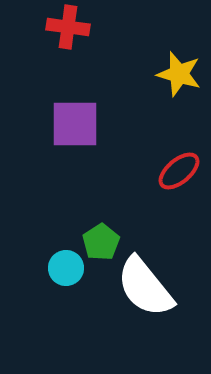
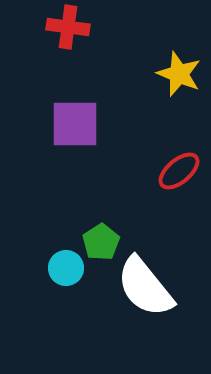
yellow star: rotated 6 degrees clockwise
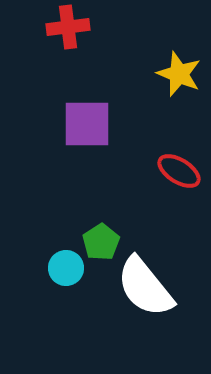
red cross: rotated 15 degrees counterclockwise
purple square: moved 12 px right
red ellipse: rotated 72 degrees clockwise
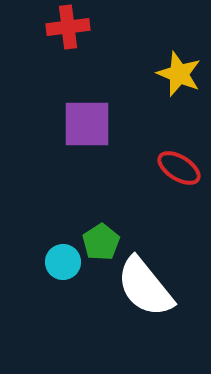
red ellipse: moved 3 px up
cyan circle: moved 3 px left, 6 px up
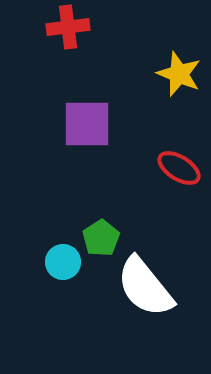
green pentagon: moved 4 px up
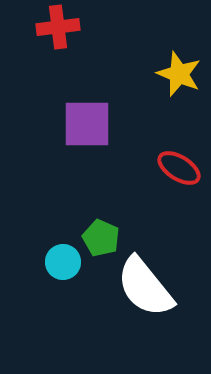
red cross: moved 10 px left
green pentagon: rotated 15 degrees counterclockwise
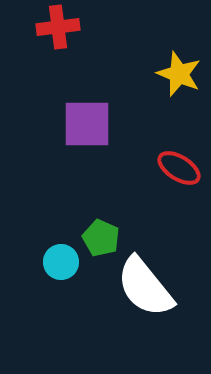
cyan circle: moved 2 px left
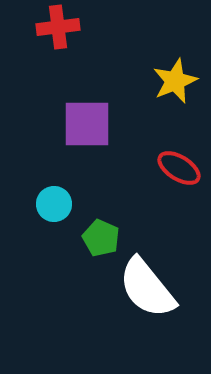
yellow star: moved 4 px left, 7 px down; rotated 27 degrees clockwise
cyan circle: moved 7 px left, 58 px up
white semicircle: moved 2 px right, 1 px down
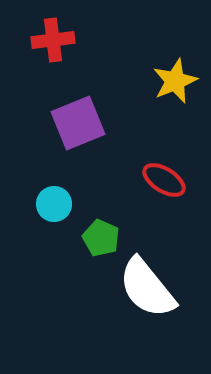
red cross: moved 5 px left, 13 px down
purple square: moved 9 px left, 1 px up; rotated 22 degrees counterclockwise
red ellipse: moved 15 px left, 12 px down
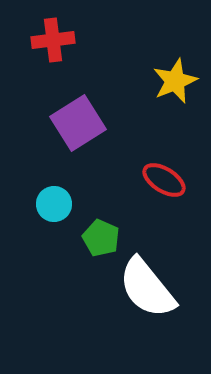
purple square: rotated 10 degrees counterclockwise
